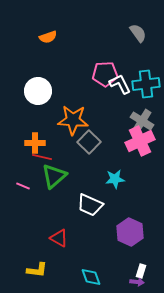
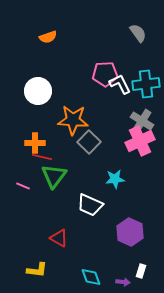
green triangle: rotated 12 degrees counterclockwise
purple arrow: moved 14 px left
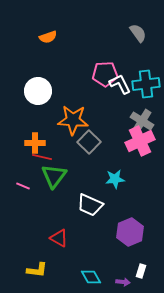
purple hexagon: rotated 12 degrees clockwise
cyan diamond: rotated 10 degrees counterclockwise
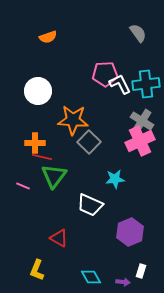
yellow L-shape: rotated 105 degrees clockwise
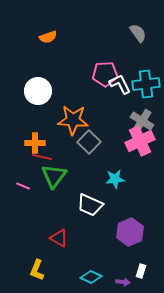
cyan diamond: rotated 35 degrees counterclockwise
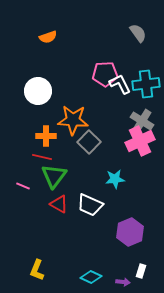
orange cross: moved 11 px right, 7 px up
red triangle: moved 34 px up
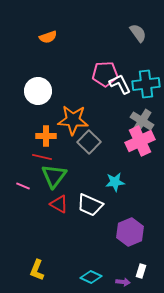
cyan star: moved 3 px down
